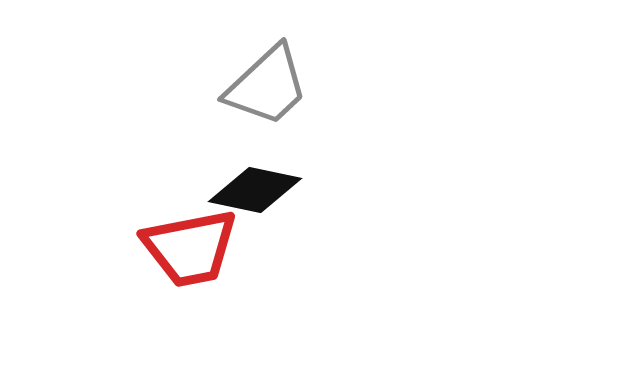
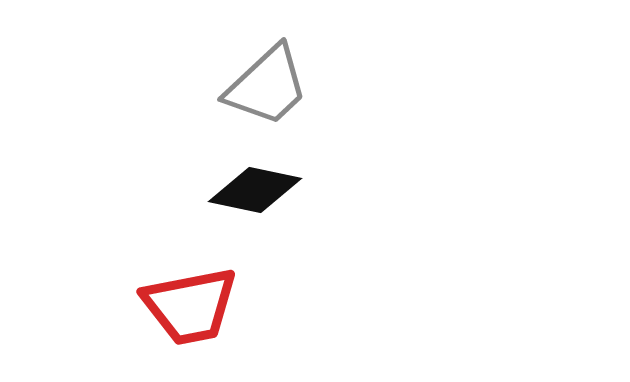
red trapezoid: moved 58 px down
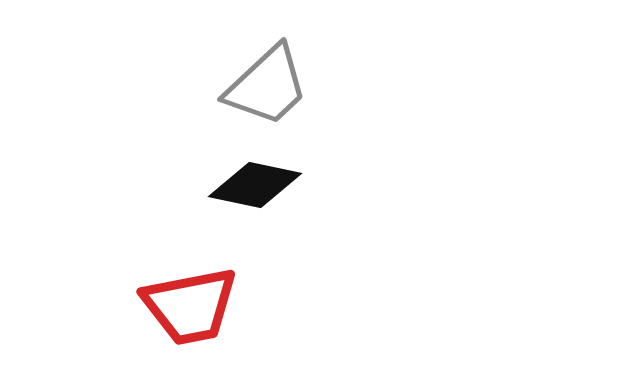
black diamond: moved 5 px up
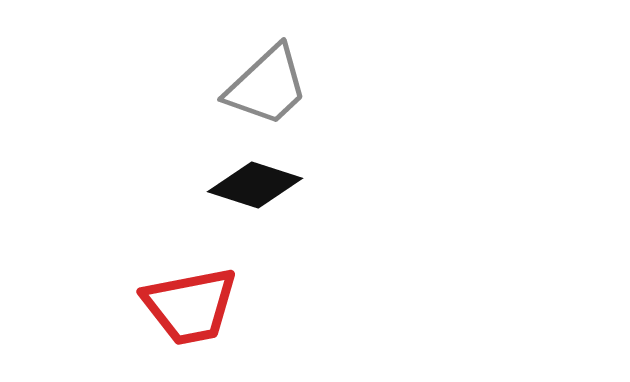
black diamond: rotated 6 degrees clockwise
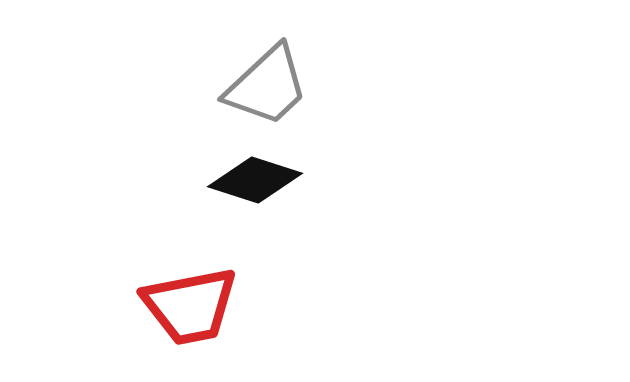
black diamond: moved 5 px up
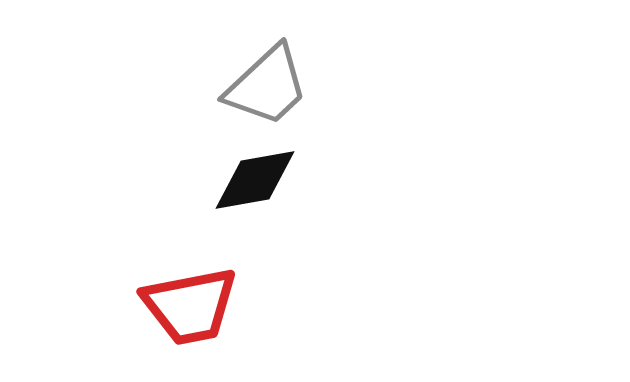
black diamond: rotated 28 degrees counterclockwise
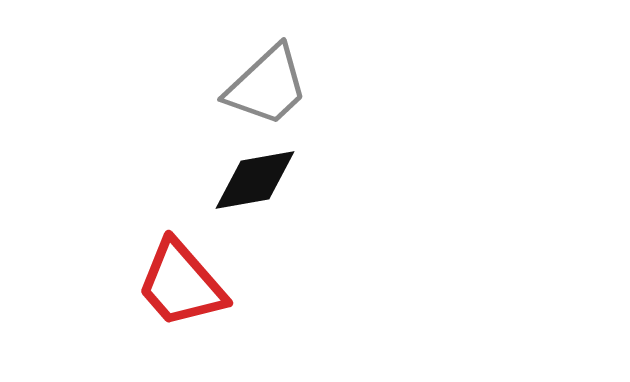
red trapezoid: moved 9 px left, 22 px up; rotated 60 degrees clockwise
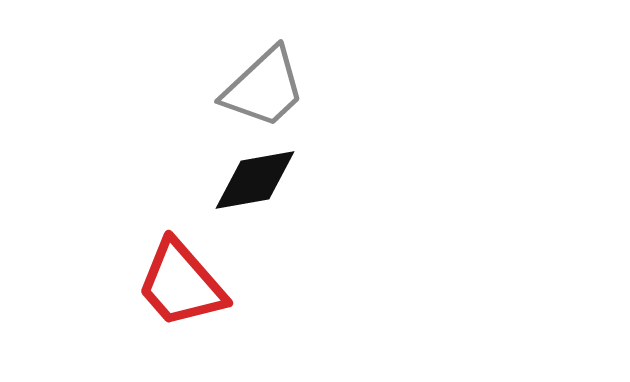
gray trapezoid: moved 3 px left, 2 px down
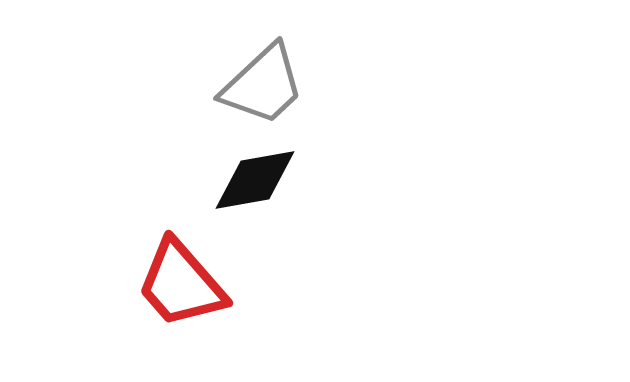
gray trapezoid: moved 1 px left, 3 px up
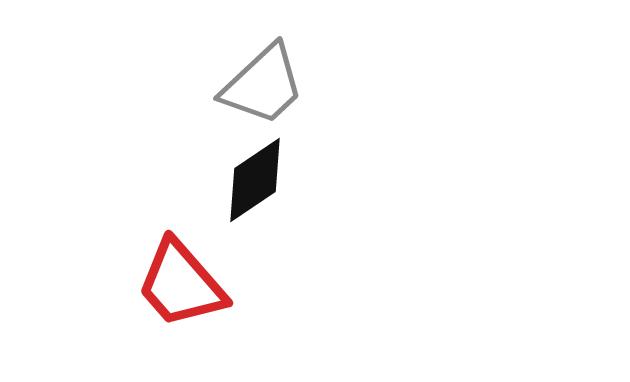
black diamond: rotated 24 degrees counterclockwise
